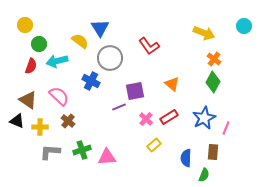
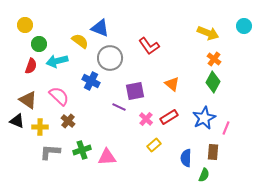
blue triangle: rotated 36 degrees counterclockwise
yellow arrow: moved 4 px right
purple line: rotated 48 degrees clockwise
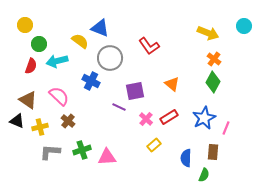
yellow cross: rotated 14 degrees counterclockwise
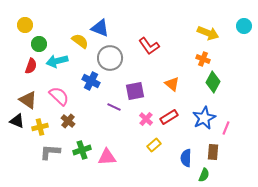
orange cross: moved 11 px left; rotated 16 degrees counterclockwise
purple line: moved 5 px left
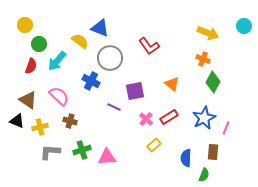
cyan arrow: rotated 35 degrees counterclockwise
brown cross: moved 2 px right; rotated 24 degrees counterclockwise
